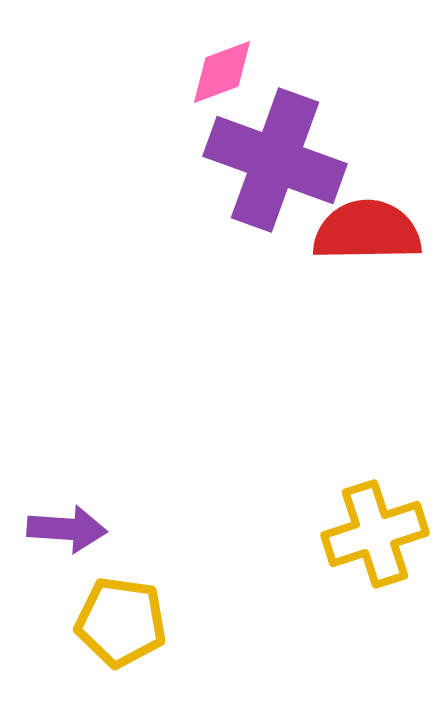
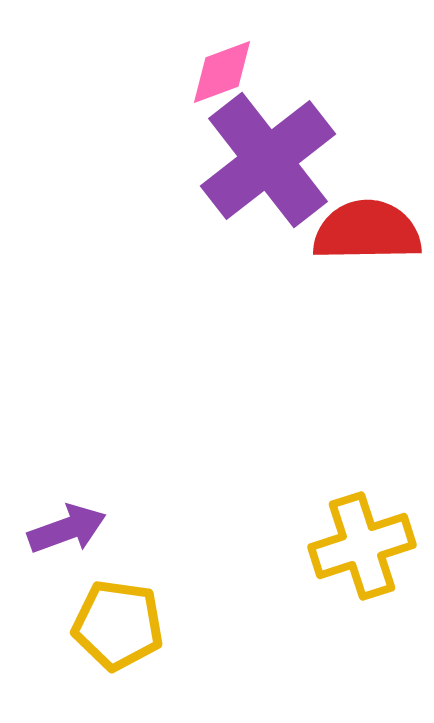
purple cross: moved 7 px left; rotated 32 degrees clockwise
purple arrow: rotated 24 degrees counterclockwise
yellow cross: moved 13 px left, 12 px down
yellow pentagon: moved 3 px left, 3 px down
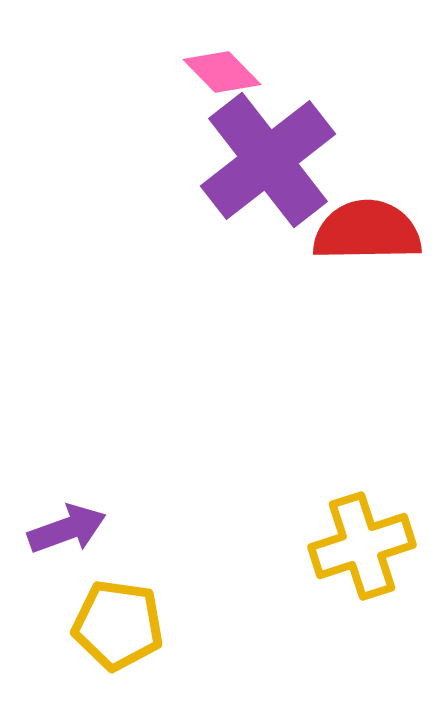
pink diamond: rotated 66 degrees clockwise
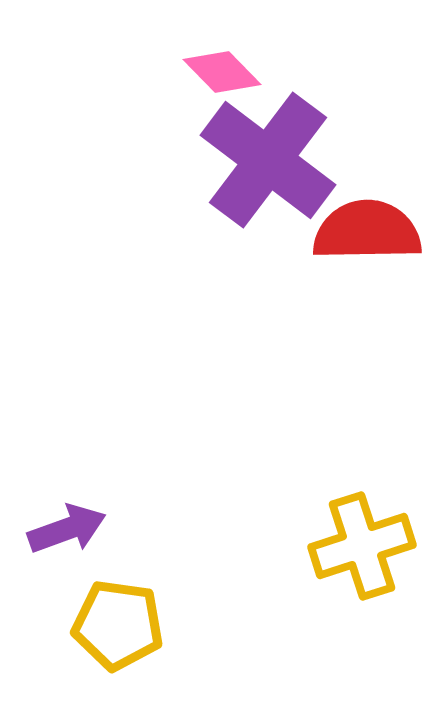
purple cross: rotated 15 degrees counterclockwise
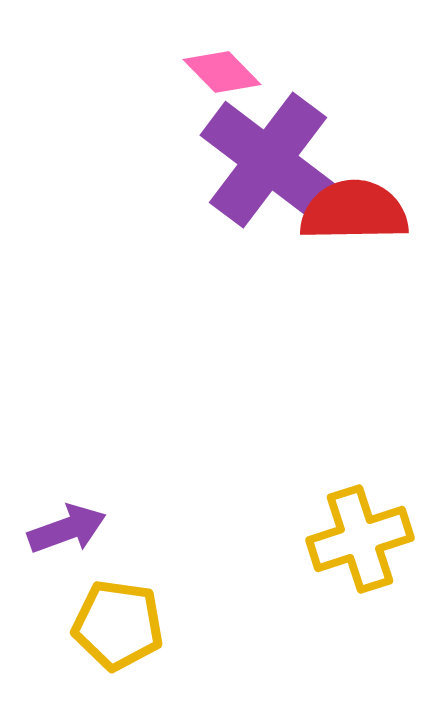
red semicircle: moved 13 px left, 20 px up
yellow cross: moved 2 px left, 7 px up
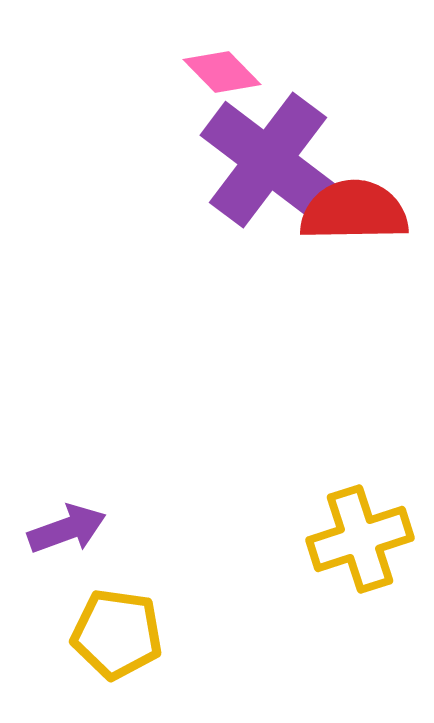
yellow pentagon: moved 1 px left, 9 px down
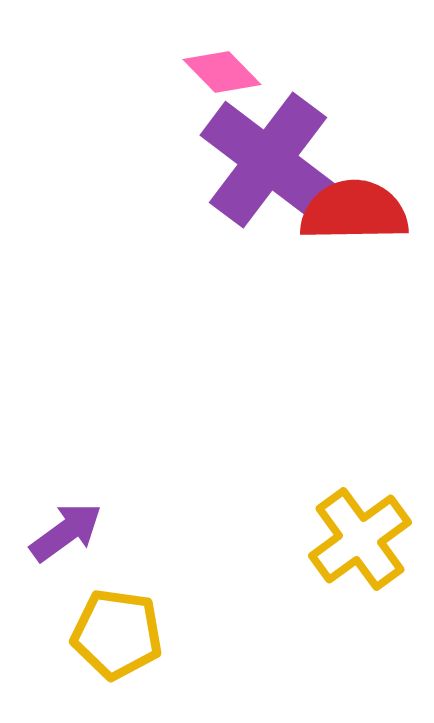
purple arrow: moved 1 px left, 3 px down; rotated 16 degrees counterclockwise
yellow cross: rotated 18 degrees counterclockwise
